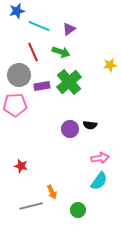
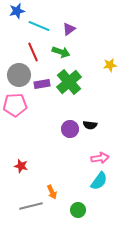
purple rectangle: moved 2 px up
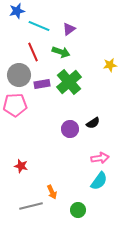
black semicircle: moved 3 px right, 2 px up; rotated 40 degrees counterclockwise
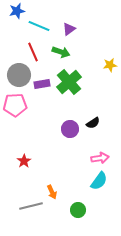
red star: moved 3 px right, 5 px up; rotated 24 degrees clockwise
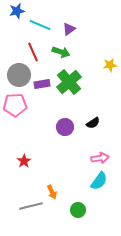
cyan line: moved 1 px right, 1 px up
purple circle: moved 5 px left, 2 px up
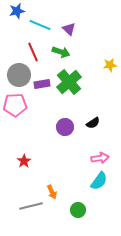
purple triangle: rotated 40 degrees counterclockwise
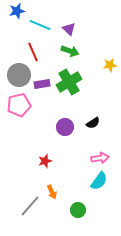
green arrow: moved 9 px right, 1 px up
green cross: rotated 10 degrees clockwise
pink pentagon: moved 4 px right; rotated 10 degrees counterclockwise
red star: moved 21 px right; rotated 16 degrees clockwise
gray line: moved 1 px left; rotated 35 degrees counterclockwise
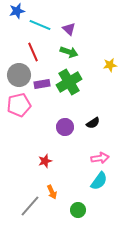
green arrow: moved 1 px left, 1 px down
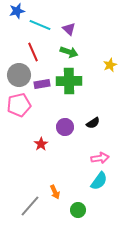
yellow star: rotated 16 degrees counterclockwise
green cross: moved 1 px up; rotated 30 degrees clockwise
red star: moved 4 px left, 17 px up; rotated 16 degrees counterclockwise
orange arrow: moved 3 px right
